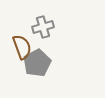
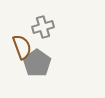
gray pentagon: rotated 8 degrees counterclockwise
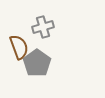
brown semicircle: moved 3 px left
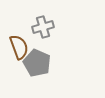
gray pentagon: rotated 12 degrees counterclockwise
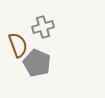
brown semicircle: moved 1 px left, 2 px up
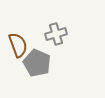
gray cross: moved 13 px right, 7 px down
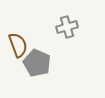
gray cross: moved 11 px right, 7 px up
